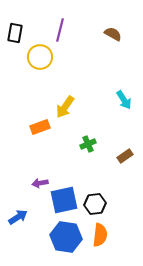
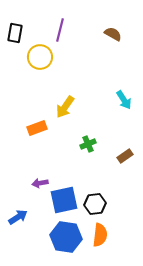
orange rectangle: moved 3 px left, 1 px down
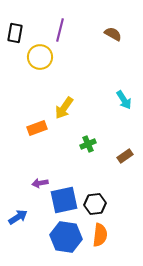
yellow arrow: moved 1 px left, 1 px down
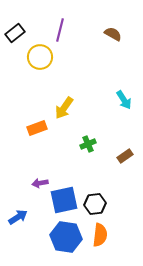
black rectangle: rotated 42 degrees clockwise
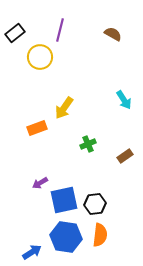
purple arrow: rotated 21 degrees counterclockwise
blue arrow: moved 14 px right, 35 px down
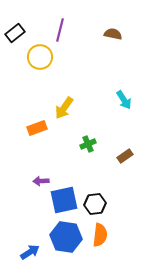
brown semicircle: rotated 18 degrees counterclockwise
purple arrow: moved 1 px right, 2 px up; rotated 28 degrees clockwise
blue arrow: moved 2 px left
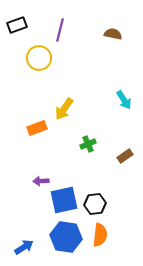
black rectangle: moved 2 px right, 8 px up; rotated 18 degrees clockwise
yellow circle: moved 1 px left, 1 px down
yellow arrow: moved 1 px down
blue arrow: moved 6 px left, 5 px up
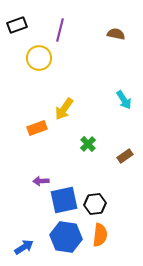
brown semicircle: moved 3 px right
green cross: rotated 21 degrees counterclockwise
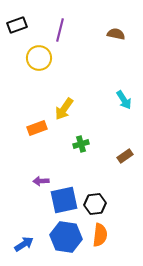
green cross: moved 7 px left; rotated 28 degrees clockwise
blue arrow: moved 3 px up
